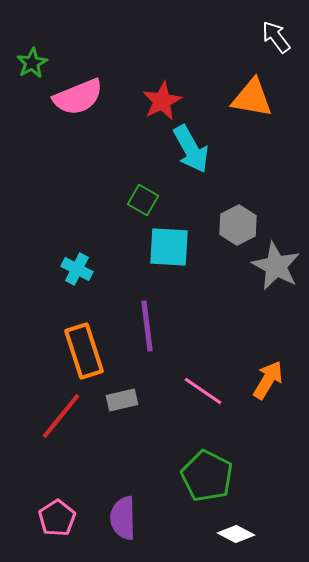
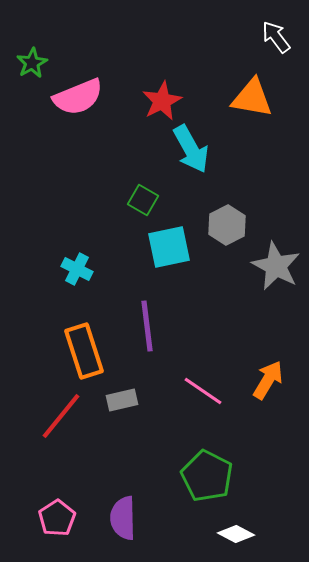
gray hexagon: moved 11 px left
cyan square: rotated 15 degrees counterclockwise
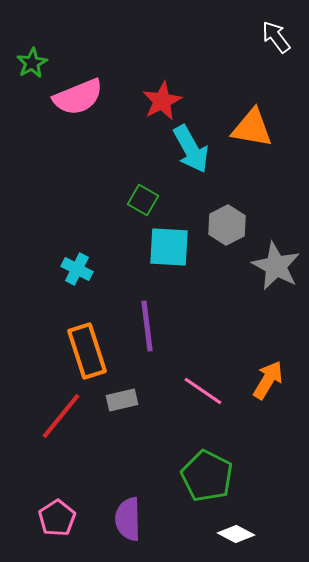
orange triangle: moved 30 px down
cyan square: rotated 15 degrees clockwise
orange rectangle: moved 3 px right
purple semicircle: moved 5 px right, 1 px down
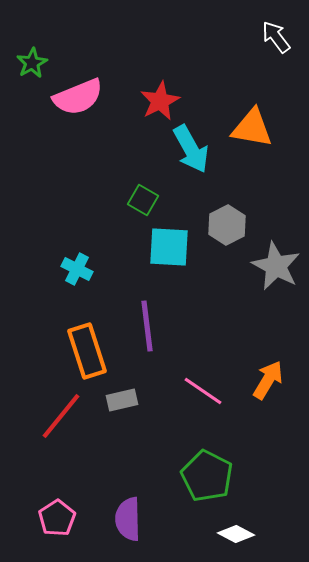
red star: moved 2 px left
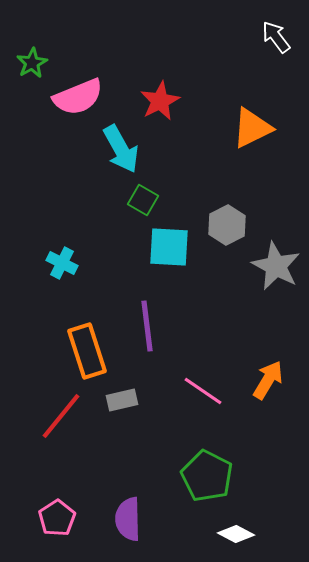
orange triangle: rotated 36 degrees counterclockwise
cyan arrow: moved 70 px left
cyan cross: moved 15 px left, 6 px up
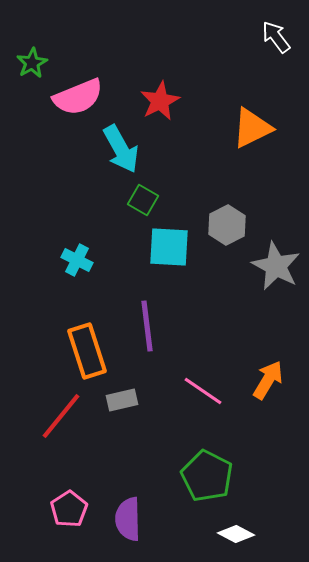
cyan cross: moved 15 px right, 3 px up
pink pentagon: moved 12 px right, 9 px up
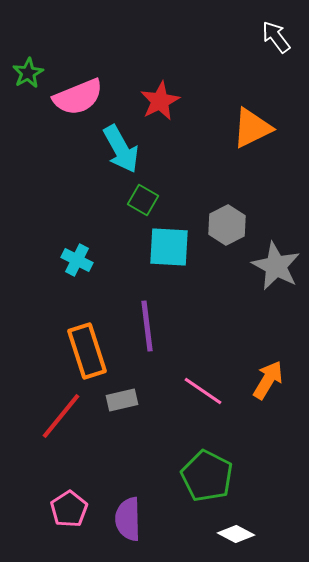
green star: moved 4 px left, 10 px down
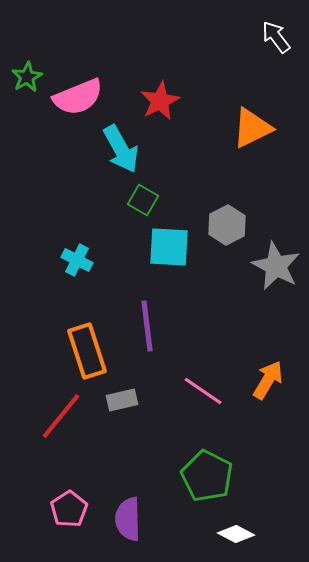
green star: moved 1 px left, 4 px down
